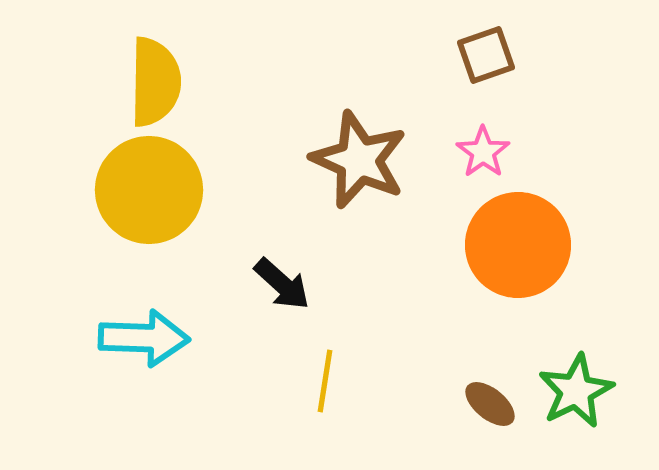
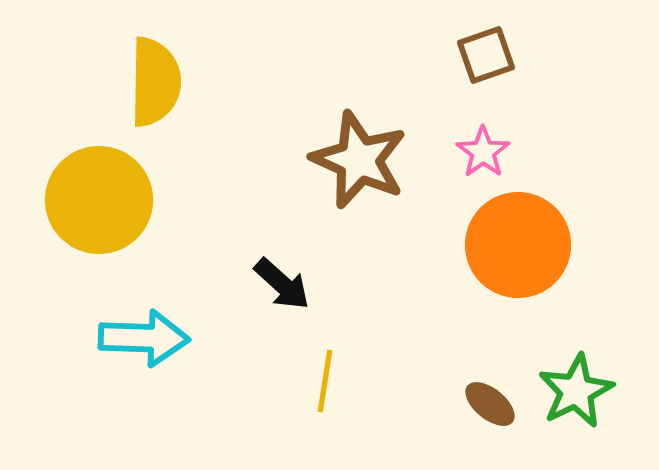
yellow circle: moved 50 px left, 10 px down
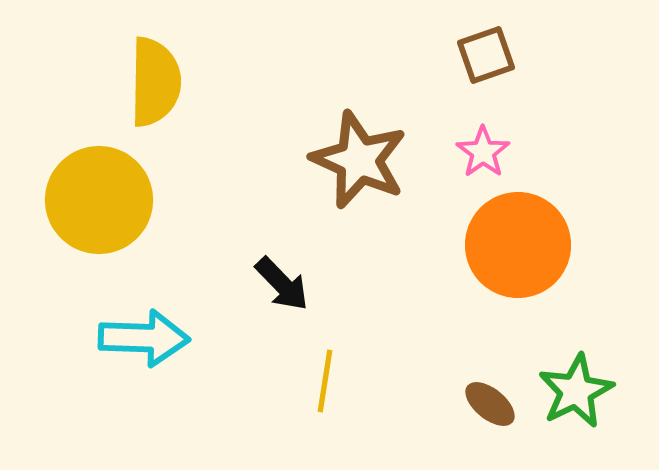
black arrow: rotated 4 degrees clockwise
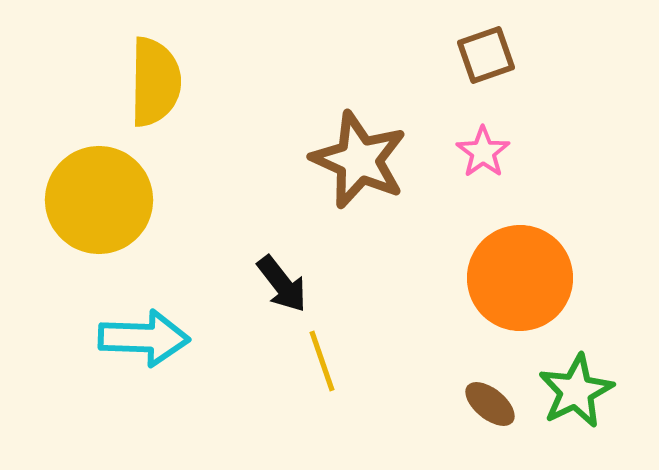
orange circle: moved 2 px right, 33 px down
black arrow: rotated 6 degrees clockwise
yellow line: moved 3 px left, 20 px up; rotated 28 degrees counterclockwise
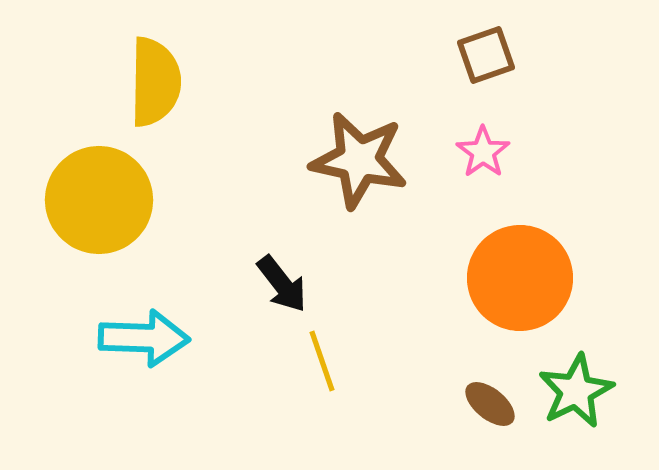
brown star: rotated 12 degrees counterclockwise
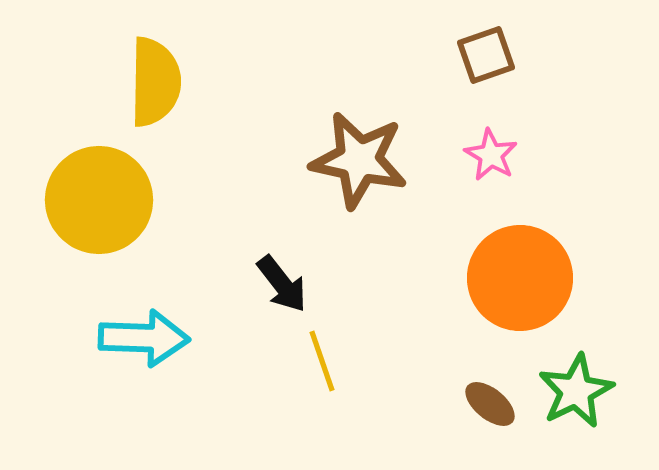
pink star: moved 8 px right, 3 px down; rotated 6 degrees counterclockwise
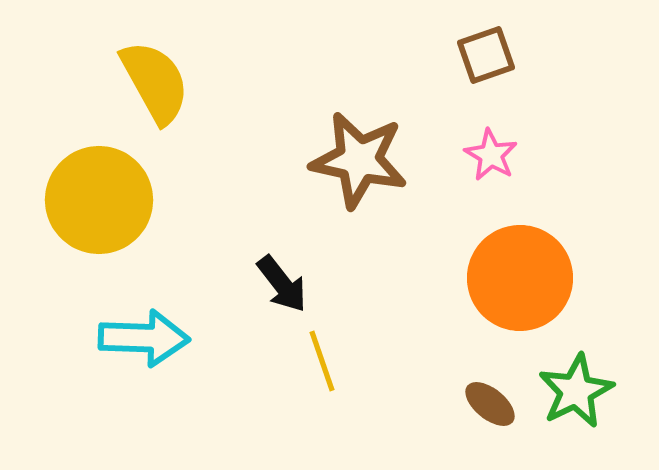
yellow semicircle: rotated 30 degrees counterclockwise
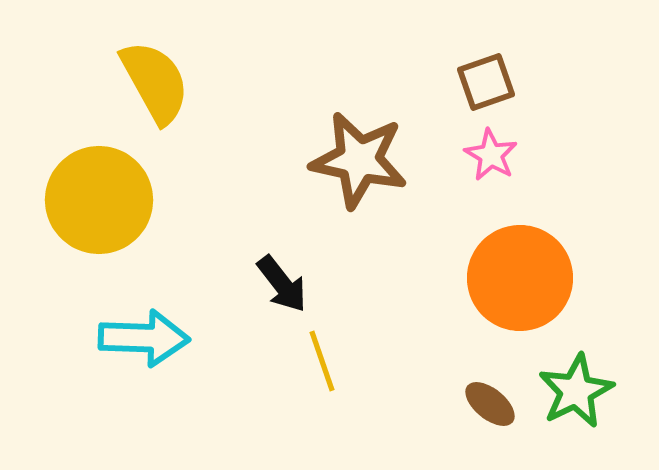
brown square: moved 27 px down
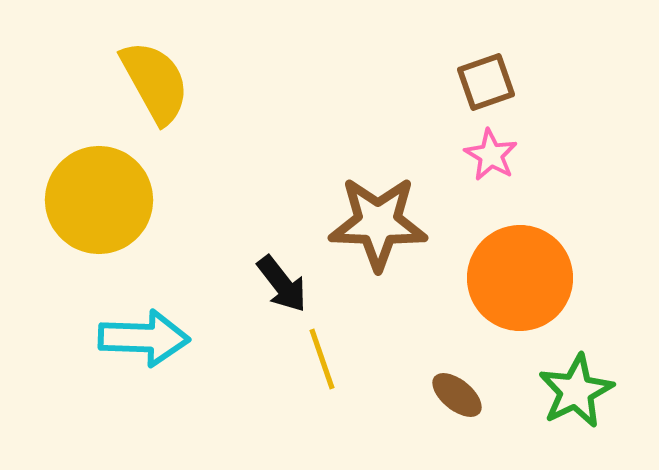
brown star: moved 19 px right, 63 px down; rotated 10 degrees counterclockwise
yellow line: moved 2 px up
brown ellipse: moved 33 px left, 9 px up
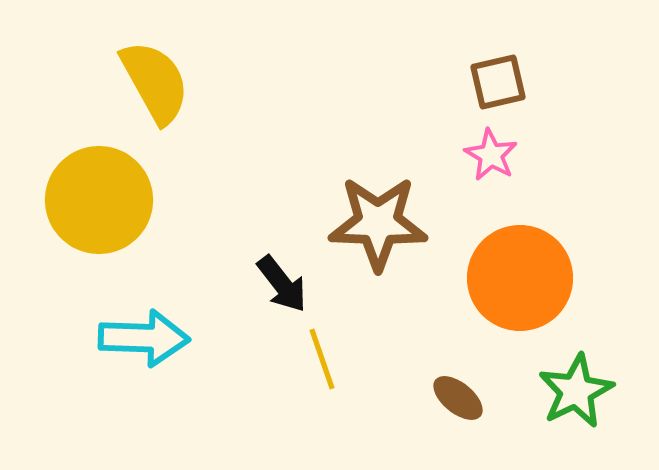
brown square: moved 12 px right; rotated 6 degrees clockwise
brown ellipse: moved 1 px right, 3 px down
